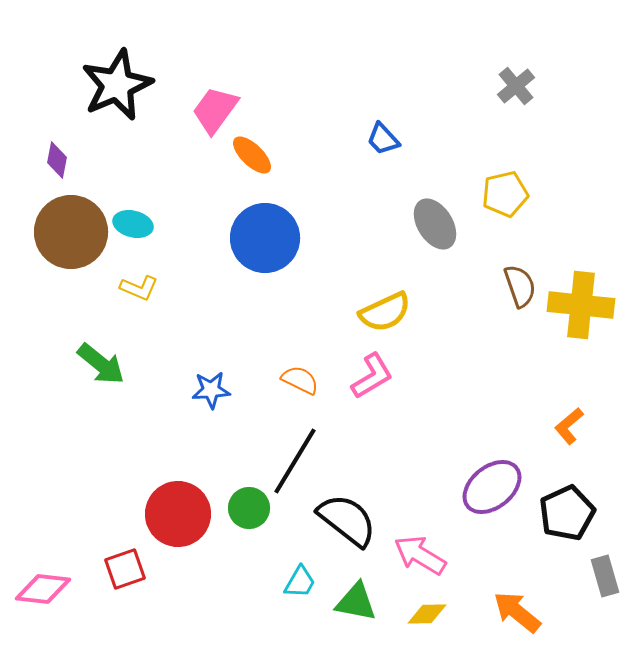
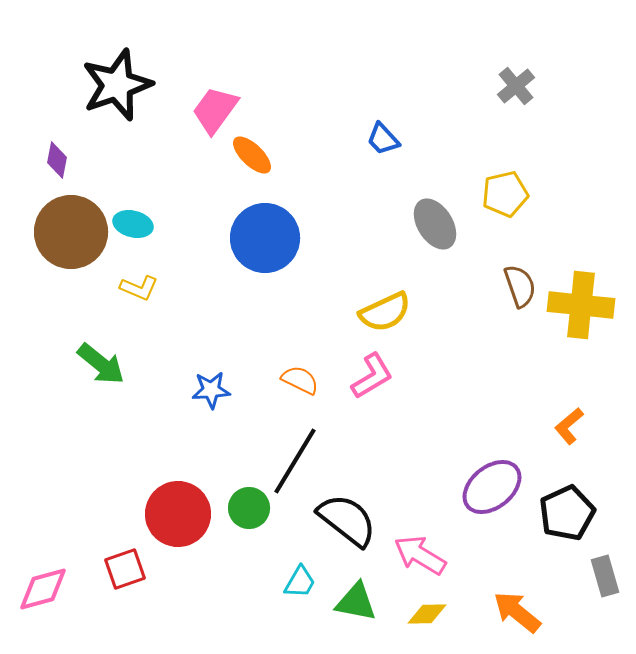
black star: rotated 4 degrees clockwise
pink diamond: rotated 22 degrees counterclockwise
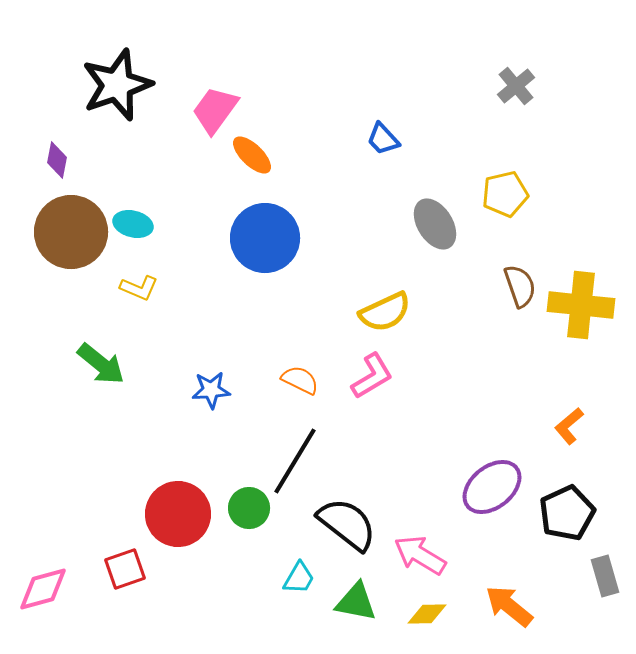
black semicircle: moved 4 px down
cyan trapezoid: moved 1 px left, 4 px up
orange arrow: moved 8 px left, 6 px up
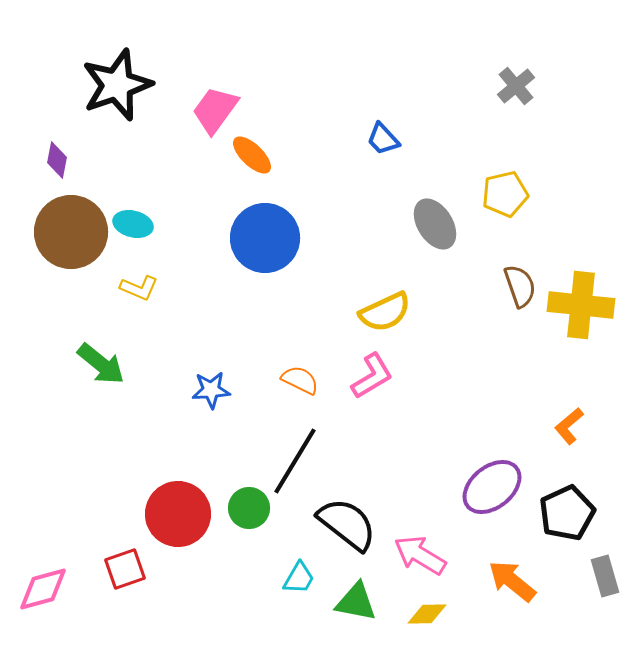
orange arrow: moved 3 px right, 25 px up
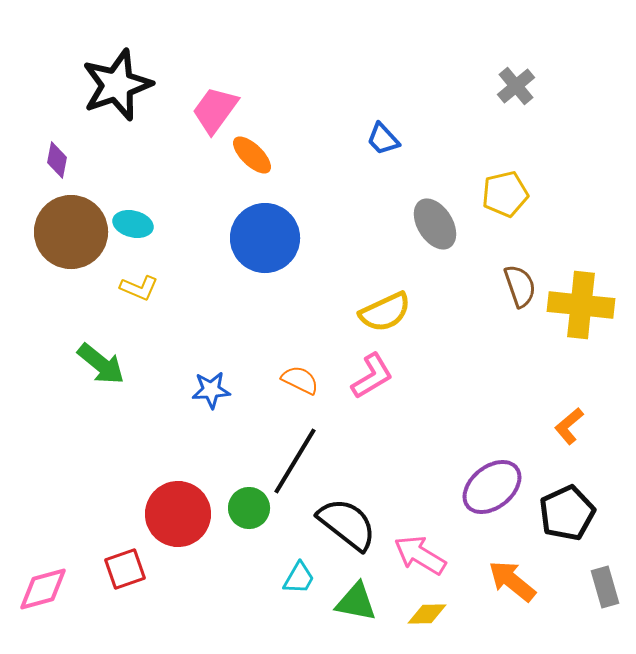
gray rectangle: moved 11 px down
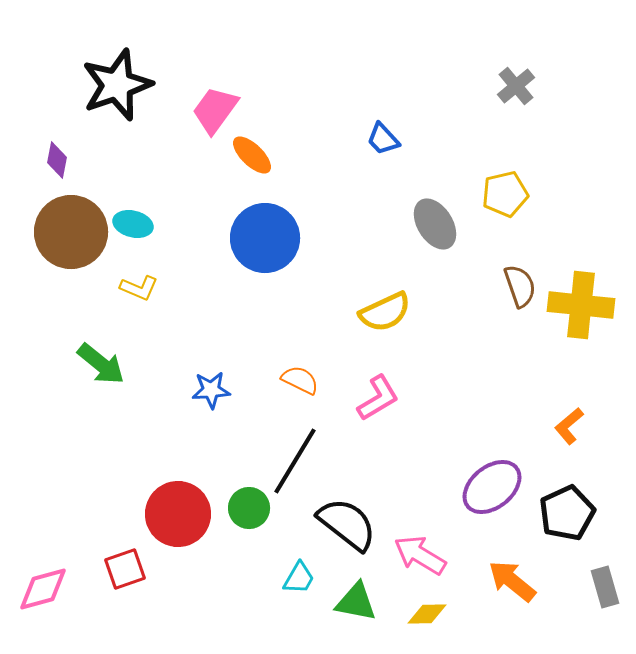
pink L-shape: moved 6 px right, 22 px down
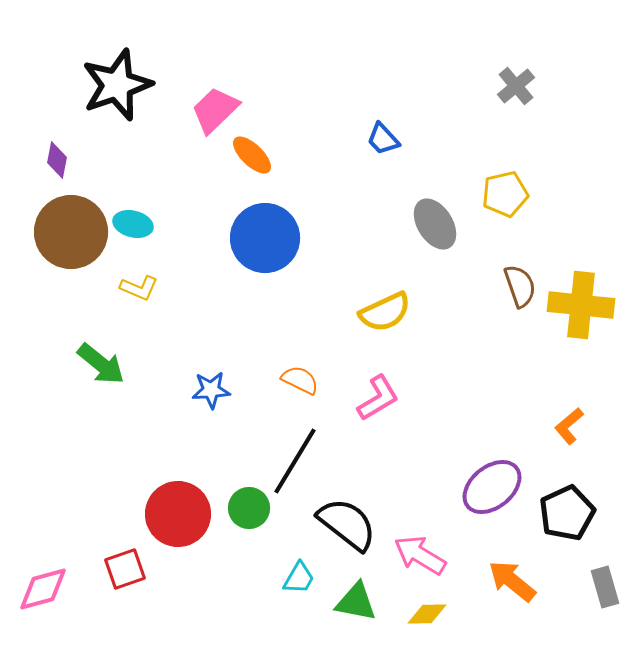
pink trapezoid: rotated 10 degrees clockwise
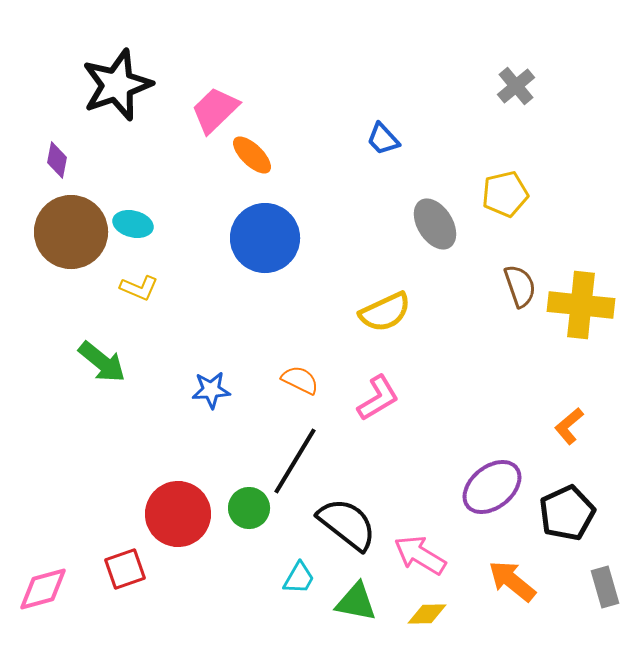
green arrow: moved 1 px right, 2 px up
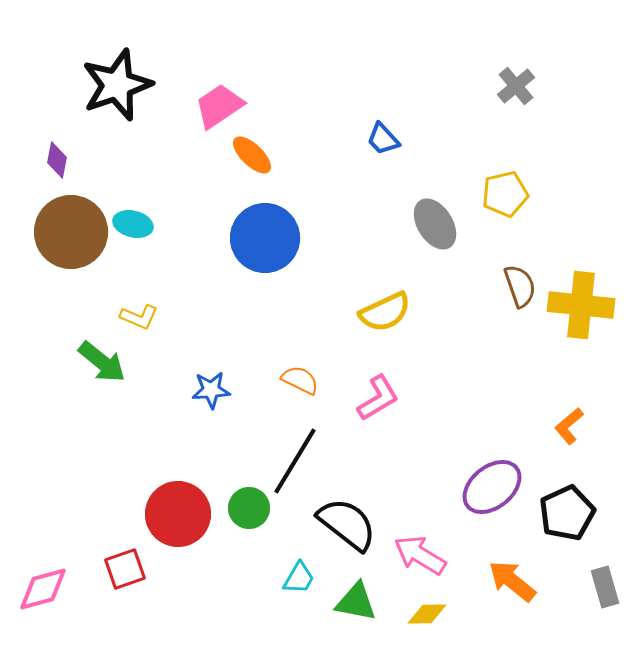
pink trapezoid: moved 4 px right, 4 px up; rotated 10 degrees clockwise
yellow L-shape: moved 29 px down
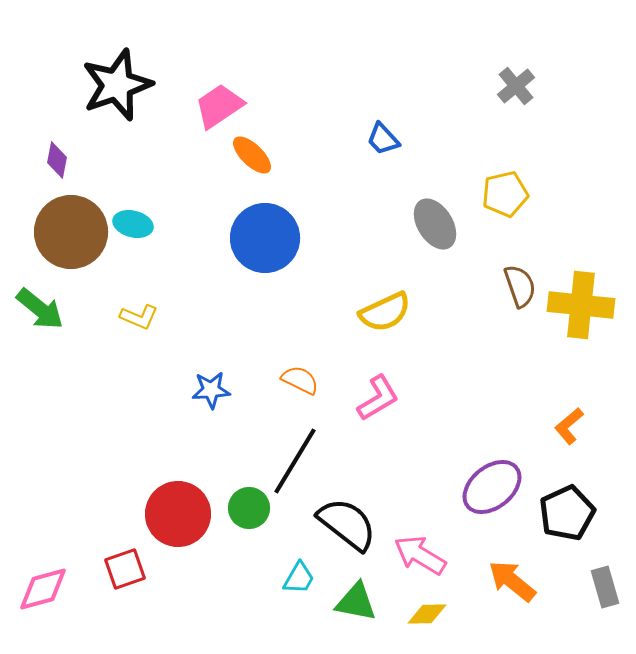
green arrow: moved 62 px left, 53 px up
